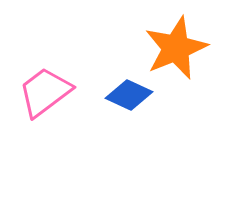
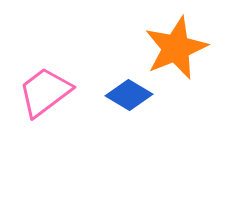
blue diamond: rotated 6 degrees clockwise
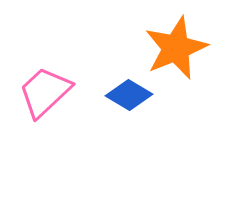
pink trapezoid: rotated 6 degrees counterclockwise
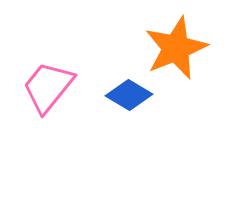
pink trapezoid: moved 3 px right, 5 px up; rotated 8 degrees counterclockwise
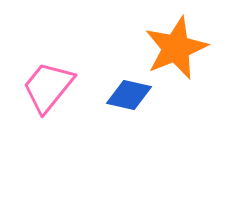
blue diamond: rotated 18 degrees counterclockwise
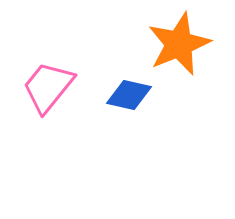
orange star: moved 3 px right, 4 px up
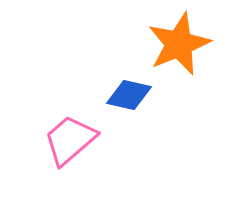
pink trapezoid: moved 22 px right, 53 px down; rotated 10 degrees clockwise
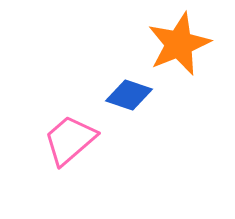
blue diamond: rotated 6 degrees clockwise
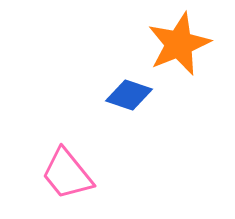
pink trapezoid: moved 3 px left, 34 px down; rotated 88 degrees counterclockwise
